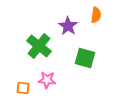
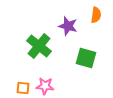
purple star: rotated 18 degrees counterclockwise
green square: moved 1 px right
pink star: moved 2 px left, 6 px down
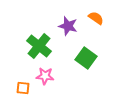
orange semicircle: moved 3 px down; rotated 63 degrees counterclockwise
green square: rotated 20 degrees clockwise
pink star: moved 10 px up
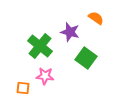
purple star: moved 2 px right, 6 px down
green cross: moved 1 px right
